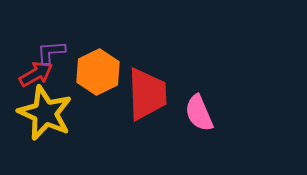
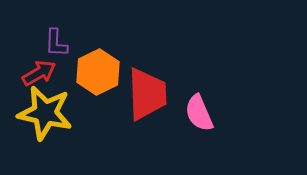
purple L-shape: moved 5 px right, 9 px up; rotated 84 degrees counterclockwise
red arrow: moved 3 px right, 1 px up
yellow star: rotated 12 degrees counterclockwise
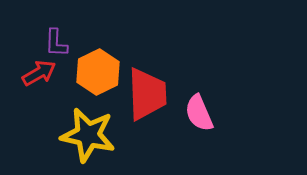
yellow star: moved 43 px right, 22 px down
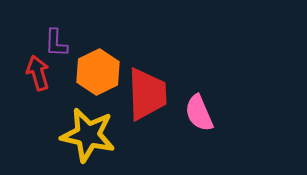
red arrow: moved 1 px left; rotated 76 degrees counterclockwise
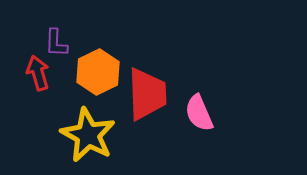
yellow star: rotated 16 degrees clockwise
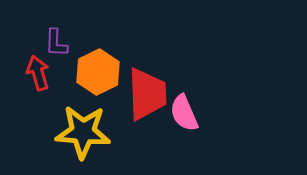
pink semicircle: moved 15 px left
yellow star: moved 5 px left, 3 px up; rotated 24 degrees counterclockwise
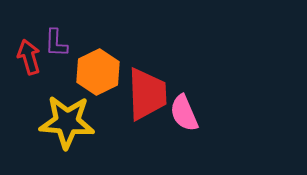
red arrow: moved 9 px left, 16 px up
yellow star: moved 16 px left, 10 px up
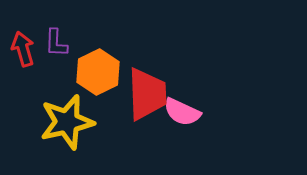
red arrow: moved 6 px left, 8 px up
pink semicircle: moved 2 px left, 1 px up; rotated 42 degrees counterclockwise
yellow star: rotated 18 degrees counterclockwise
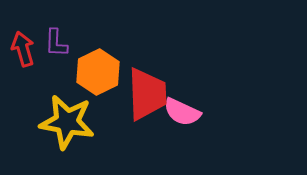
yellow star: rotated 24 degrees clockwise
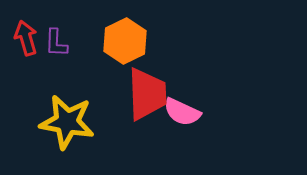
red arrow: moved 3 px right, 11 px up
orange hexagon: moved 27 px right, 31 px up
